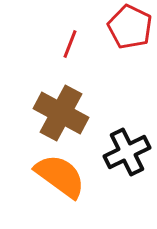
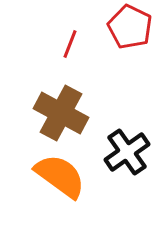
black cross: rotated 9 degrees counterclockwise
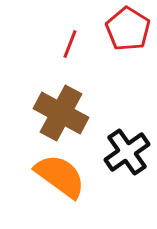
red pentagon: moved 2 px left, 2 px down; rotated 6 degrees clockwise
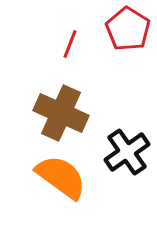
brown cross: rotated 4 degrees counterclockwise
orange semicircle: moved 1 px right, 1 px down
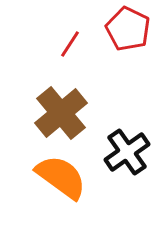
red pentagon: rotated 6 degrees counterclockwise
red line: rotated 12 degrees clockwise
brown cross: rotated 26 degrees clockwise
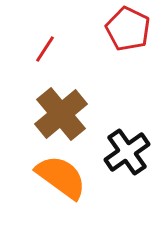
red line: moved 25 px left, 5 px down
brown cross: moved 1 px down
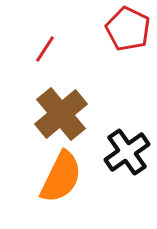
orange semicircle: rotated 80 degrees clockwise
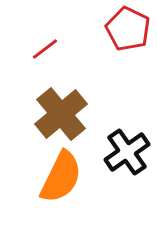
red line: rotated 20 degrees clockwise
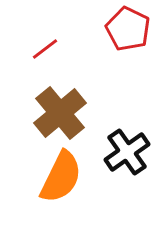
brown cross: moved 1 px left, 1 px up
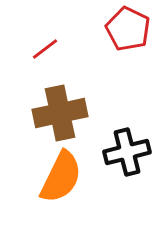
brown cross: rotated 28 degrees clockwise
black cross: rotated 21 degrees clockwise
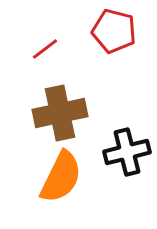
red pentagon: moved 14 px left, 2 px down; rotated 12 degrees counterclockwise
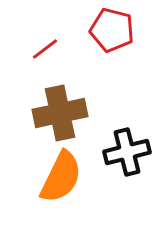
red pentagon: moved 2 px left, 1 px up
